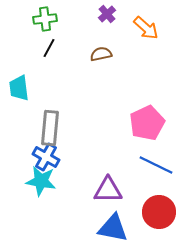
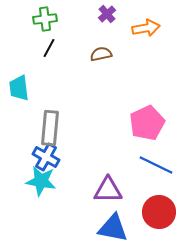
orange arrow: rotated 52 degrees counterclockwise
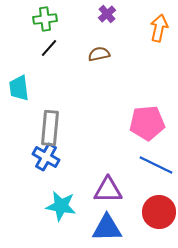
orange arrow: moved 13 px right; rotated 68 degrees counterclockwise
black line: rotated 12 degrees clockwise
brown semicircle: moved 2 px left
pink pentagon: rotated 20 degrees clockwise
cyan star: moved 20 px right, 25 px down
blue triangle: moved 6 px left; rotated 12 degrees counterclockwise
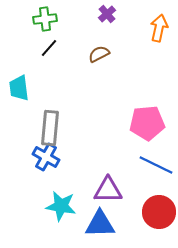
brown semicircle: rotated 15 degrees counterclockwise
blue triangle: moved 7 px left, 4 px up
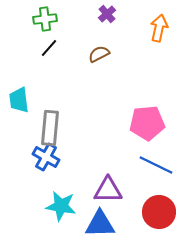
cyan trapezoid: moved 12 px down
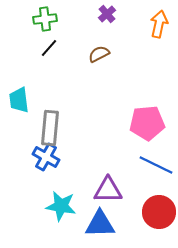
orange arrow: moved 4 px up
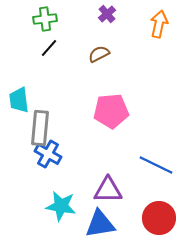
pink pentagon: moved 36 px left, 12 px up
gray rectangle: moved 10 px left
blue cross: moved 2 px right, 3 px up
red circle: moved 6 px down
blue triangle: rotated 8 degrees counterclockwise
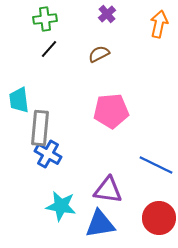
black line: moved 1 px down
purple triangle: rotated 8 degrees clockwise
